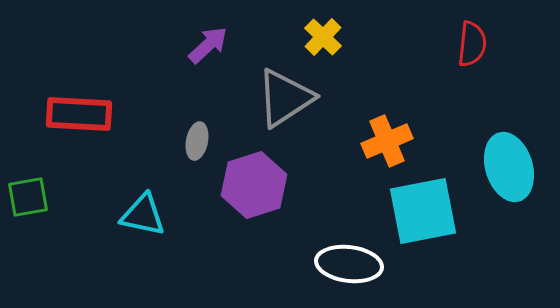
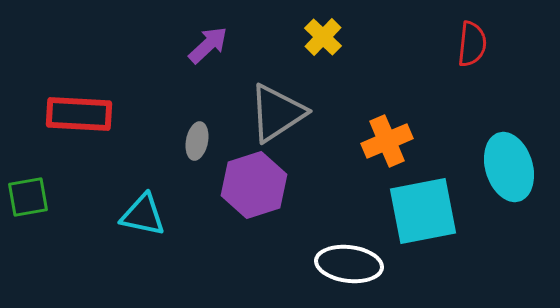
gray triangle: moved 8 px left, 15 px down
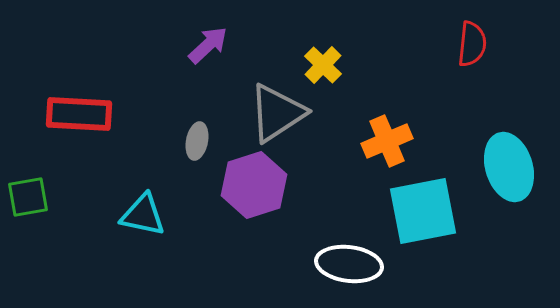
yellow cross: moved 28 px down
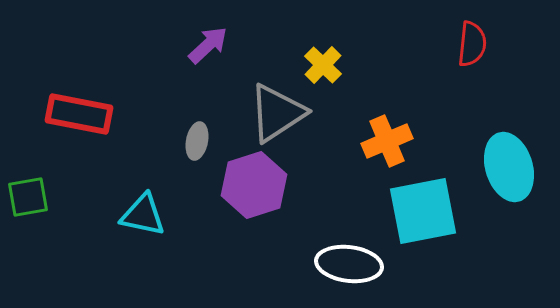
red rectangle: rotated 8 degrees clockwise
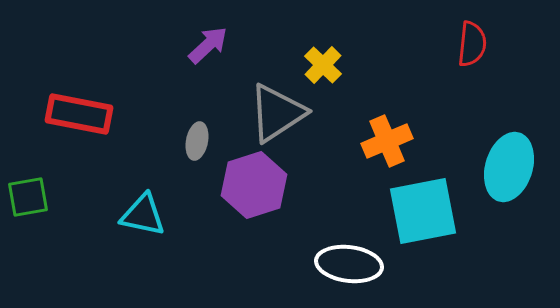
cyan ellipse: rotated 34 degrees clockwise
